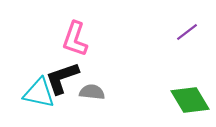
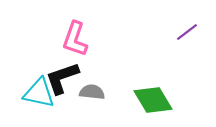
green diamond: moved 37 px left
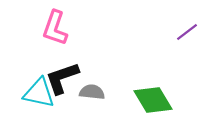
pink L-shape: moved 20 px left, 11 px up
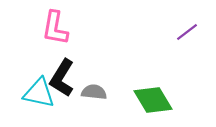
pink L-shape: rotated 9 degrees counterclockwise
black L-shape: rotated 39 degrees counterclockwise
gray semicircle: moved 2 px right
